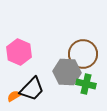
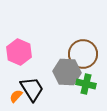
black trapezoid: rotated 76 degrees counterclockwise
orange semicircle: moved 2 px right; rotated 16 degrees counterclockwise
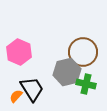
brown circle: moved 2 px up
gray hexagon: rotated 16 degrees counterclockwise
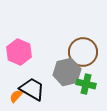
black trapezoid: rotated 28 degrees counterclockwise
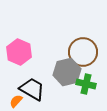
orange semicircle: moved 5 px down
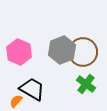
gray hexagon: moved 5 px left, 22 px up; rotated 8 degrees counterclockwise
green cross: rotated 24 degrees clockwise
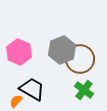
brown circle: moved 3 px left, 7 px down
green cross: moved 2 px left, 6 px down
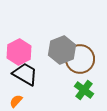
pink hexagon: rotated 10 degrees clockwise
black trapezoid: moved 7 px left, 15 px up
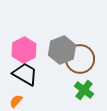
pink hexagon: moved 5 px right, 2 px up
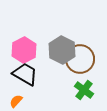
gray hexagon: rotated 12 degrees counterclockwise
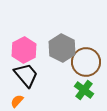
gray hexagon: moved 2 px up
brown circle: moved 6 px right, 3 px down
black trapezoid: moved 1 px right, 1 px down; rotated 20 degrees clockwise
orange semicircle: moved 1 px right
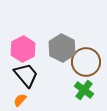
pink hexagon: moved 1 px left, 1 px up
orange semicircle: moved 3 px right, 1 px up
